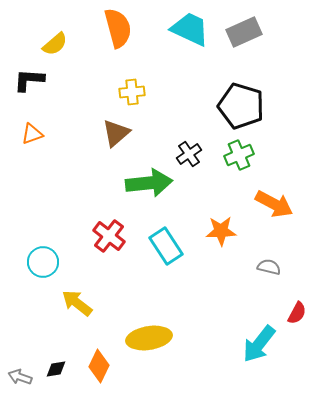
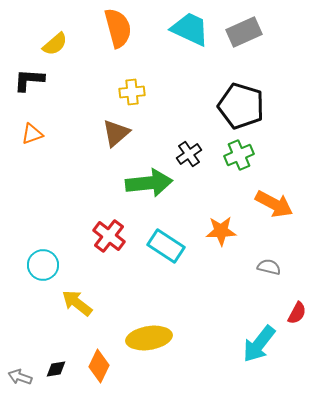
cyan rectangle: rotated 24 degrees counterclockwise
cyan circle: moved 3 px down
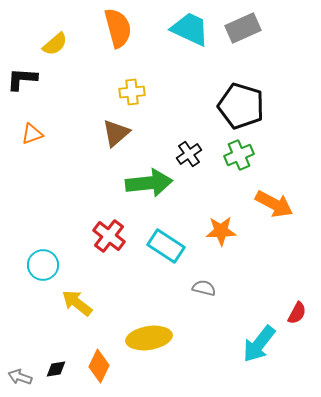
gray rectangle: moved 1 px left, 4 px up
black L-shape: moved 7 px left, 1 px up
gray semicircle: moved 65 px left, 21 px down
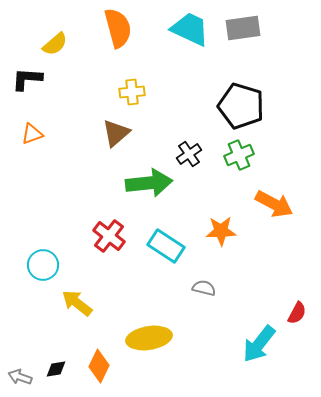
gray rectangle: rotated 16 degrees clockwise
black L-shape: moved 5 px right
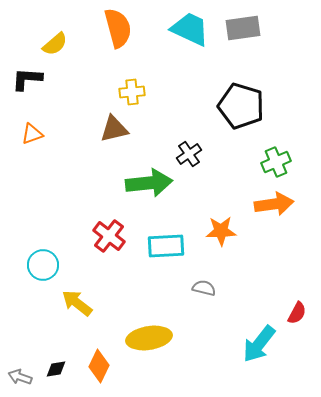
brown triangle: moved 2 px left, 4 px up; rotated 28 degrees clockwise
green cross: moved 37 px right, 7 px down
orange arrow: rotated 36 degrees counterclockwise
cyan rectangle: rotated 36 degrees counterclockwise
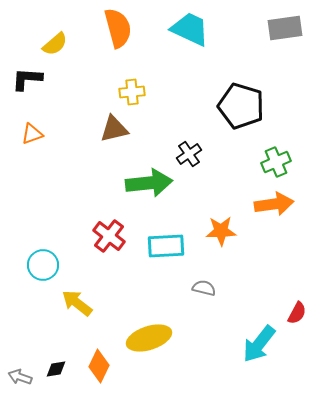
gray rectangle: moved 42 px right
yellow ellipse: rotated 9 degrees counterclockwise
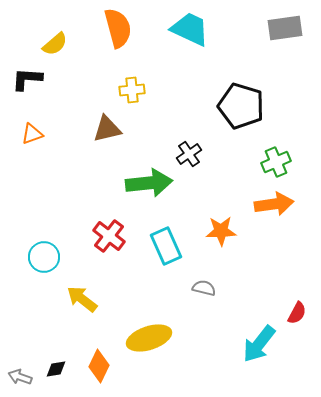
yellow cross: moved 2 px up
brown triangle: moved 7 px left
cyan rectangle: rotated 69 degrees clockwise
cyan circle: moved 1 px right, 8 px up
yellow arrow: moved 5 px right, 4 px up
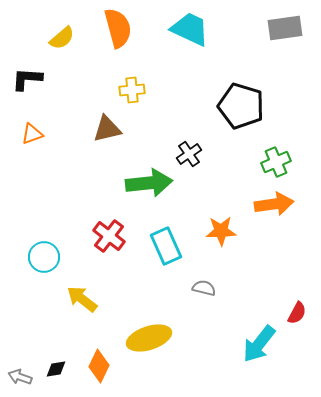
yellow semicircle: moved 7 px right, 6 px up
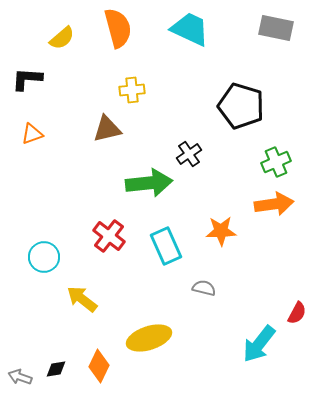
gray rectangle: moved 9 px left; rotated 20 degrees clockwise
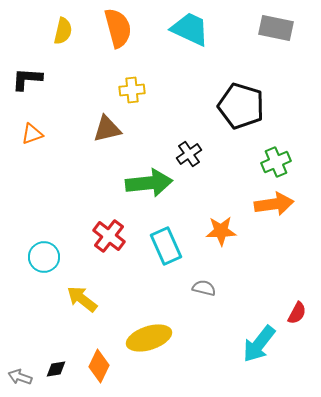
yellow semicircle: moved 1 px right, 7 px up; rotated 36 degrees counterclockwise
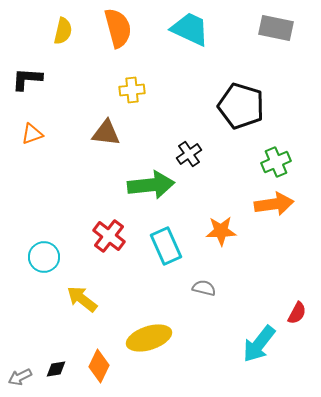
brown triangle: moved 1 px left, 4 px down; rotated 20 degrees clockwise
green arrow: moved 2 px right, 2 px down
gray arrow: rotated 45 degrees counterclockwise
